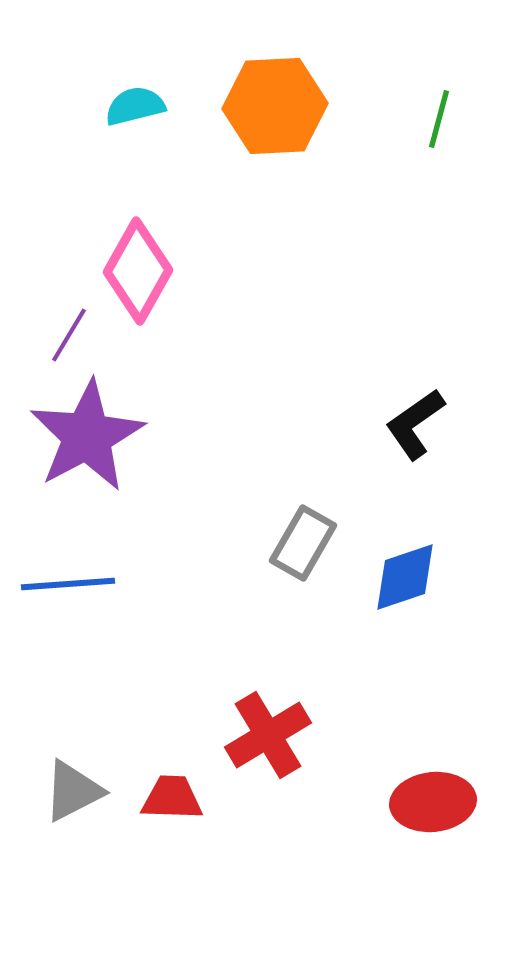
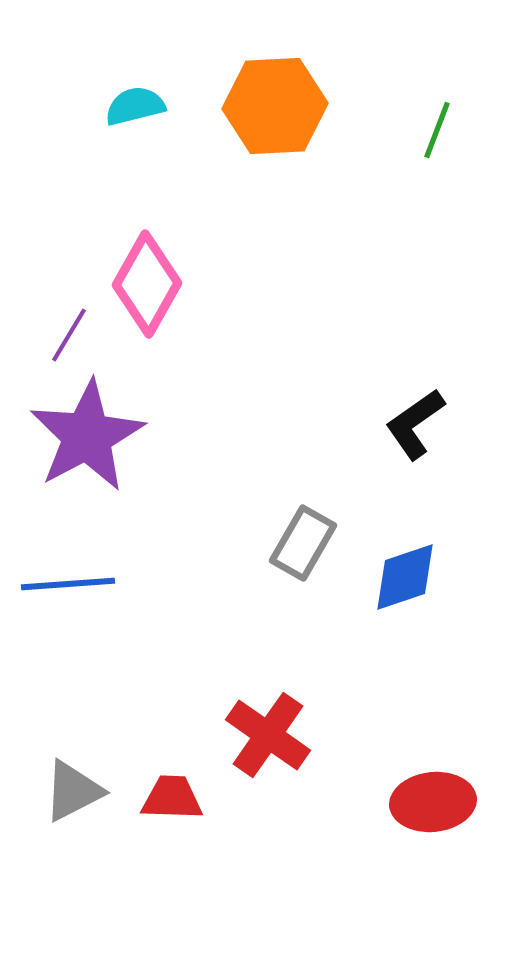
green line: moved 2 px left, 11 px down; rotated 6 degrees clockwise
pink diamond: moved 9 px right, 13 px down
red cross: rotated 24 degrees counterclockwise
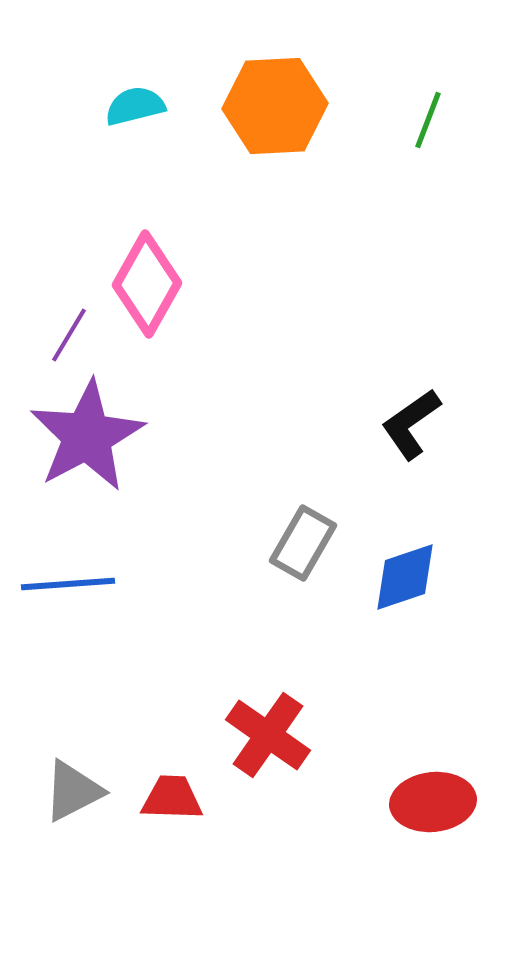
green line: moved 9 px left, 10 px up
black L-shape: moved 4 px left
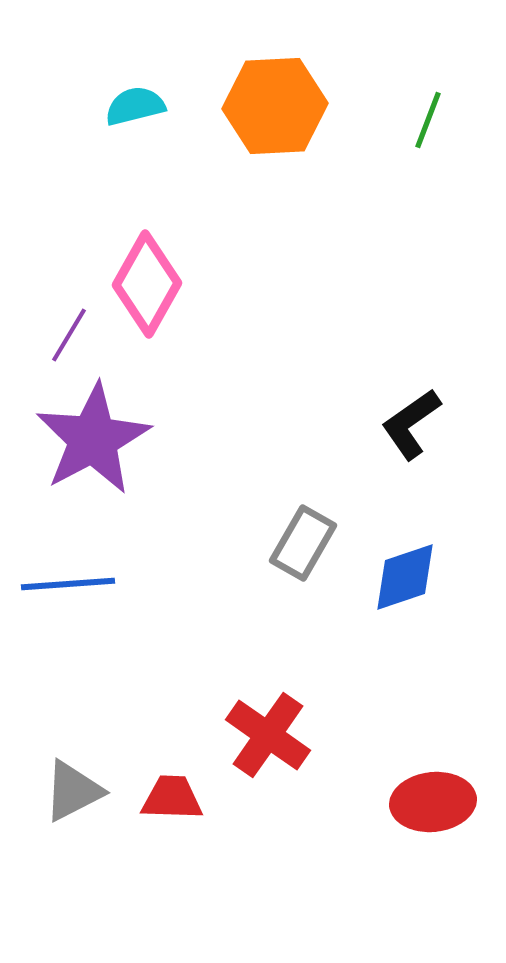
purple star: moved 6 px right, 3 px down
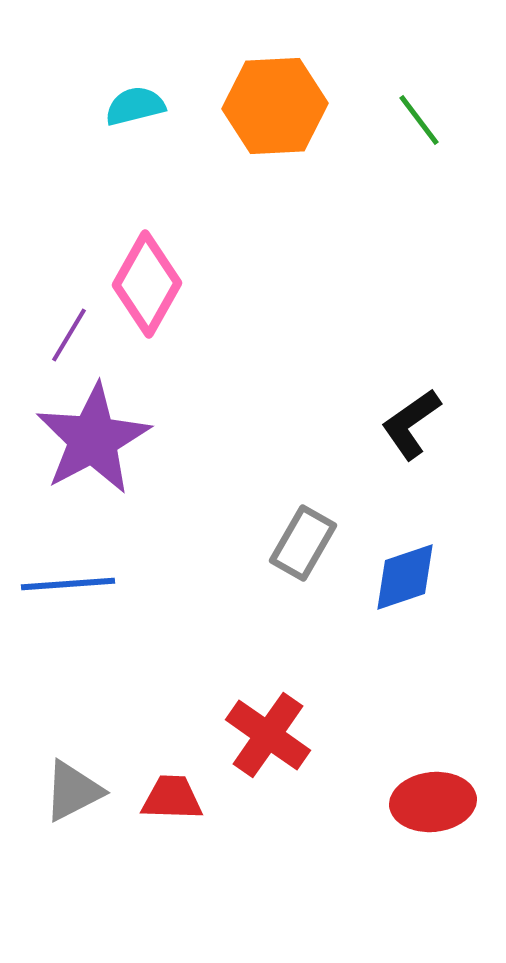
green line: moved 9 px left; rotated 58 degrees counterclockwise
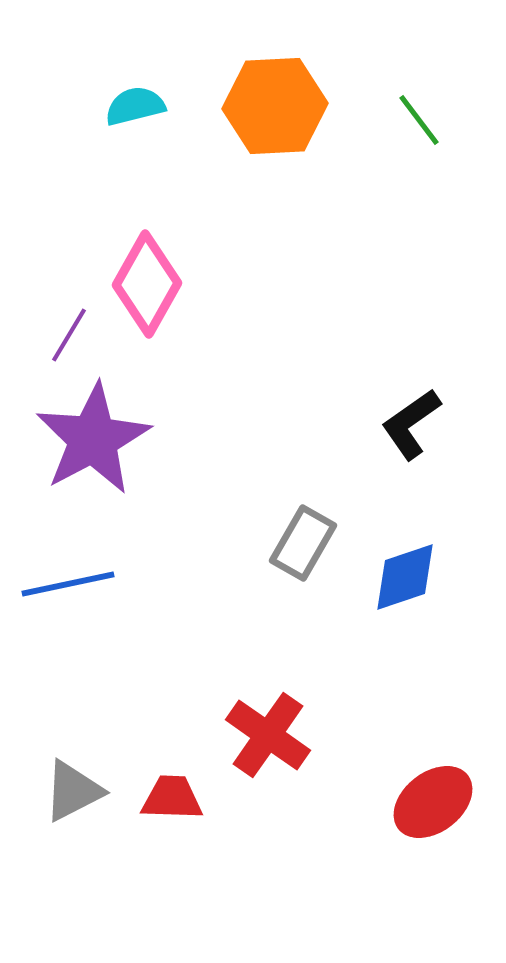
blue line: rotated 8 degrees counterclockwise
red ellipse: rotated 32 degrees counterclockwise
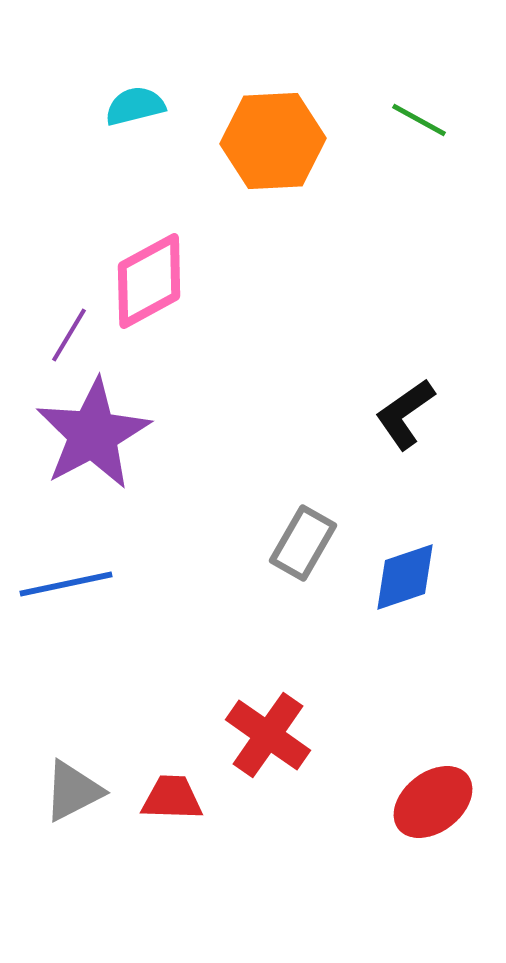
orange hexagon: moved 2 px left, 35 px down
green line: rotated 24 degrees counterclockwise
pink diamond: moved 2 px right, 3 px up; rotated 32 degrees clockwise
black L-shape: moved 6 px left, 10 px up
purple star: moved 5 px up
blue line: moved 2 px left
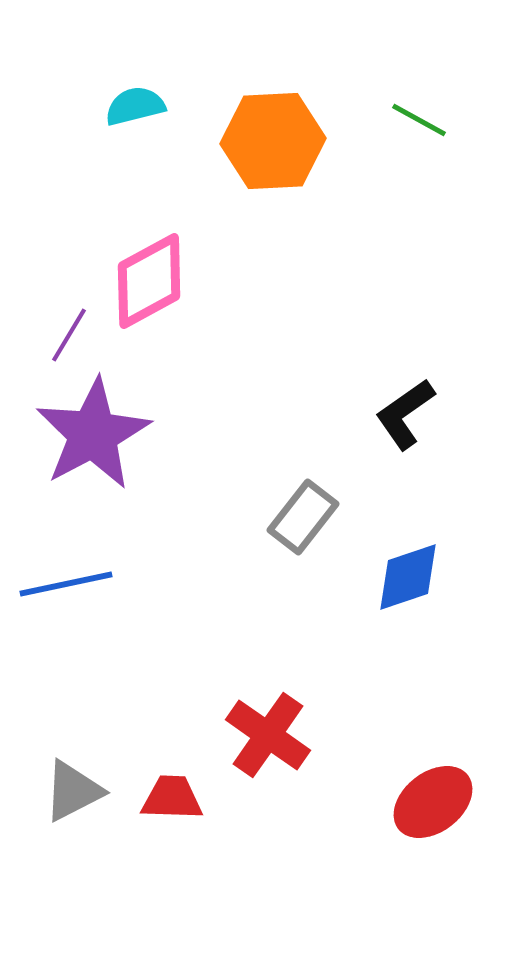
gray rectangle: moved 26 px up; rotated 8 degrees clockwise
blue diamond: moved 3 px right
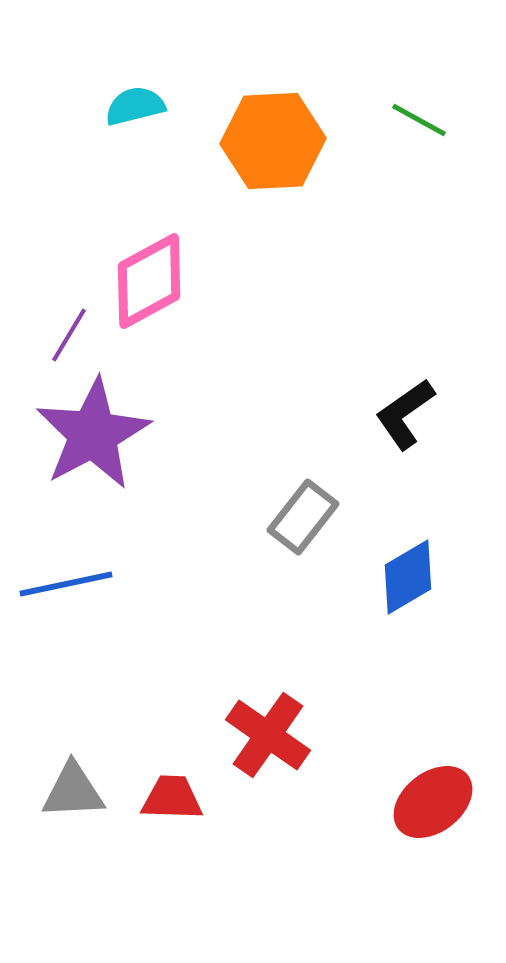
blue diamond: rotated 12 degrees counterclockwise
gray triangle: rotated 24 degrees clockwise
